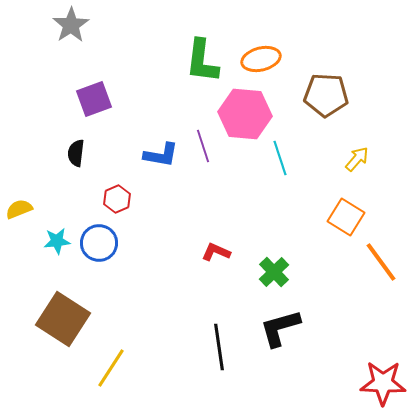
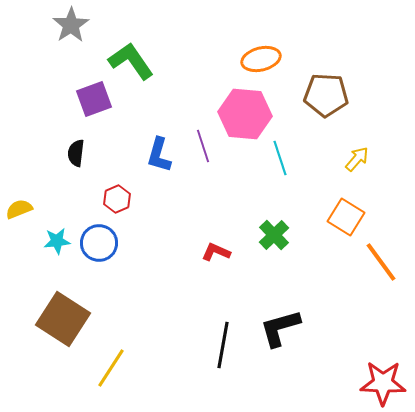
green L-shape: moved 71 px left; rotated 138 degrees clockwise
blue L-shape: moved 2 px left; rotated 96 degrees clockwise
green cross: moved 37 px up
black line: moved 4 px right, 2 px up; rotated 18 degrees clockwise
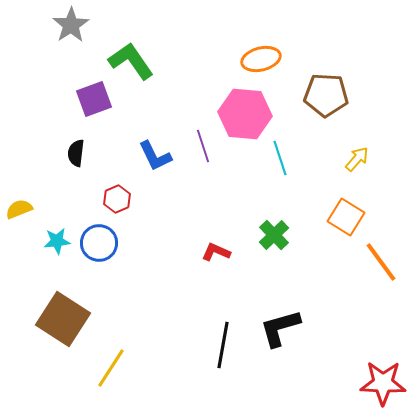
blue L-shape: moved 4 px left, 1 px down; rotated 42 degrees counterclockwise
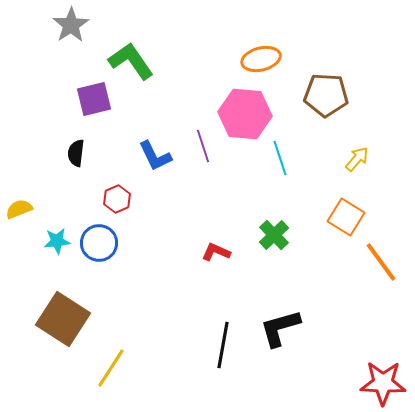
purple square: rotated 6 degrees clockwise
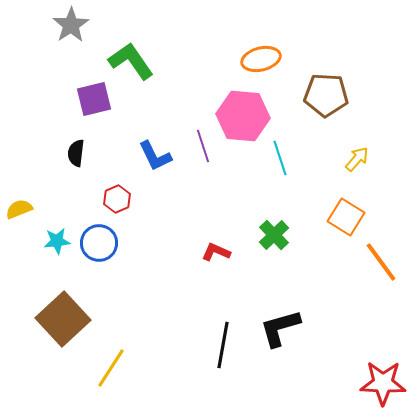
pink hexagon: moved 2 px left, 2 px down
brown square: rotated 14 degrees clockwise
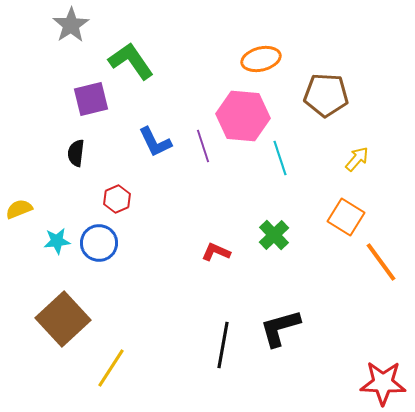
purple square: moved 3 px left
blue L-shape: moved 14 px up
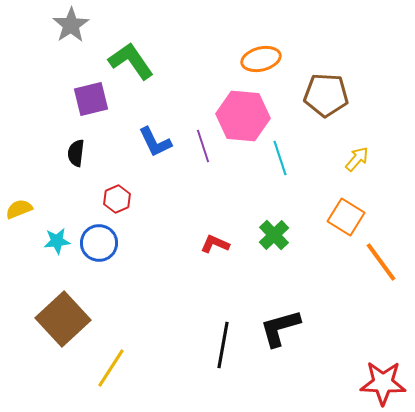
red L-shape: moved 1 px left, 8 px up
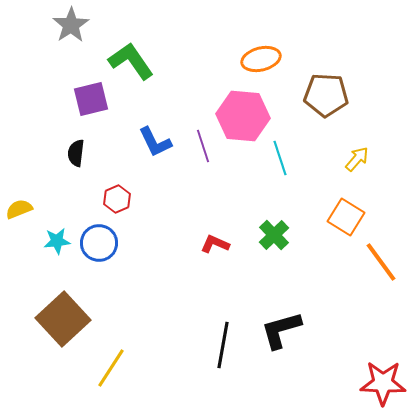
black L-shape: moved 1 px right, 2 px down
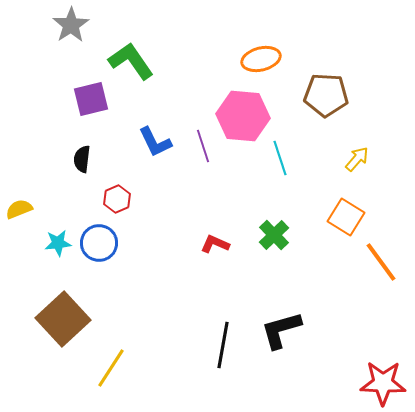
black semicircle: moved 6 px right, 6 px down
cyan star: moved 1 px right, 2 px down
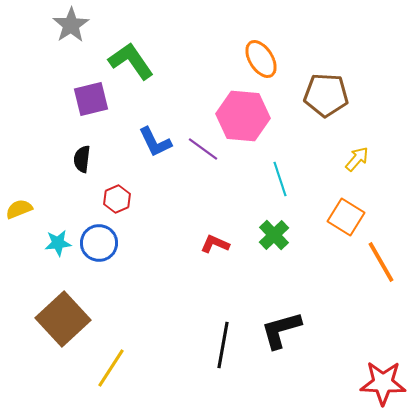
orange ellipse: rotated 72 degrees clockwise
purple line: moved 3 px down; rotated 36 degrees counterclockwise
cyan line: moved 21 px down
orange line: rotated 6 degrees clockwise
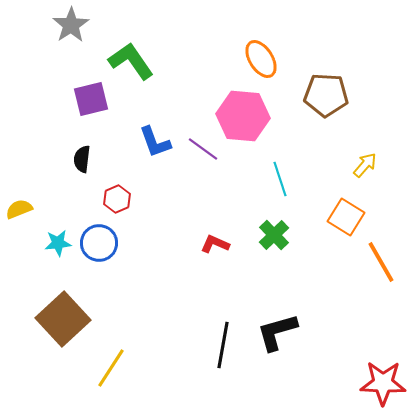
blue L-shape: rotated 6 degrees clockwise
yellow arrow: moved 8 px right, 6 px down
black L-shape: moved 4 px left, 2 px down
